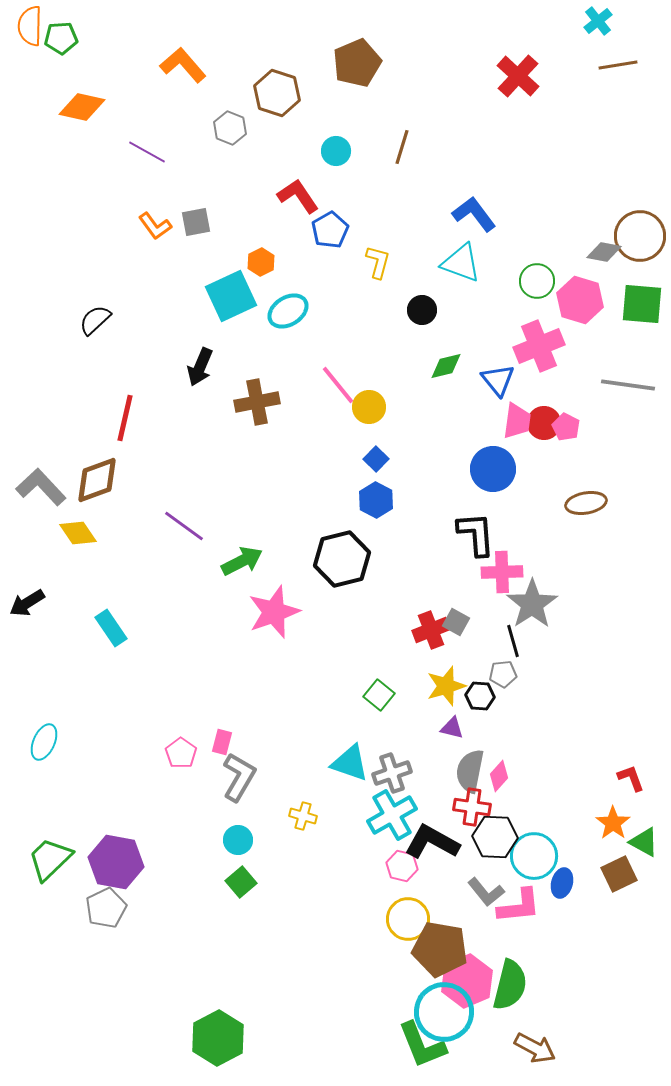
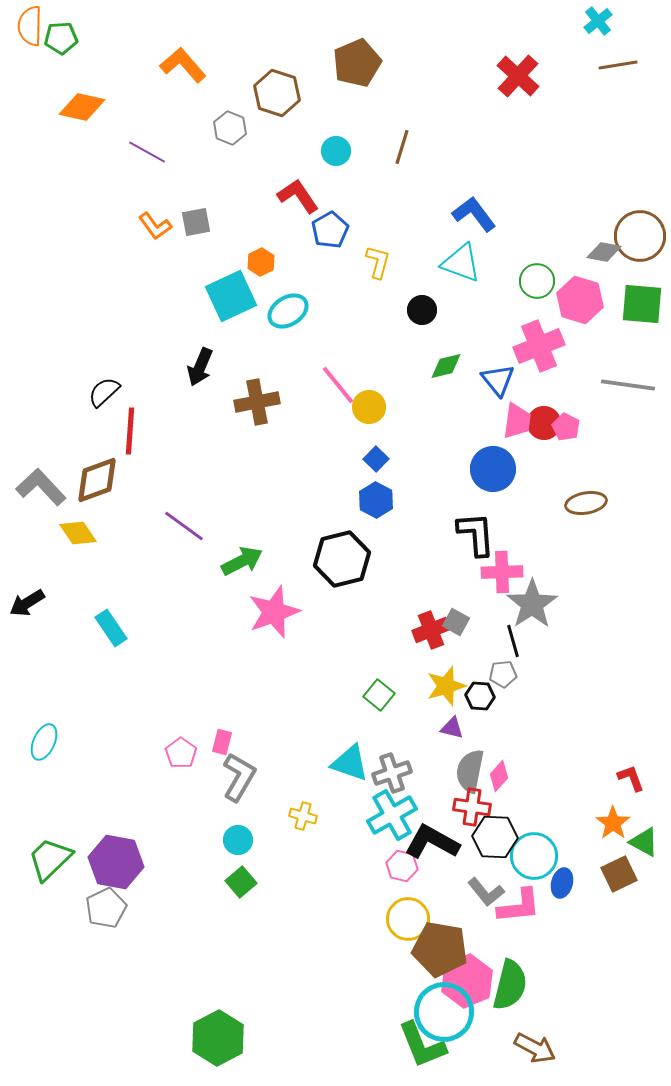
black semicircle at (95, 320): moved 9 px right, 72 px down
red line at (125, 418): moved 5 px right, 13 px down; rotated 9 degrees counterclockwise
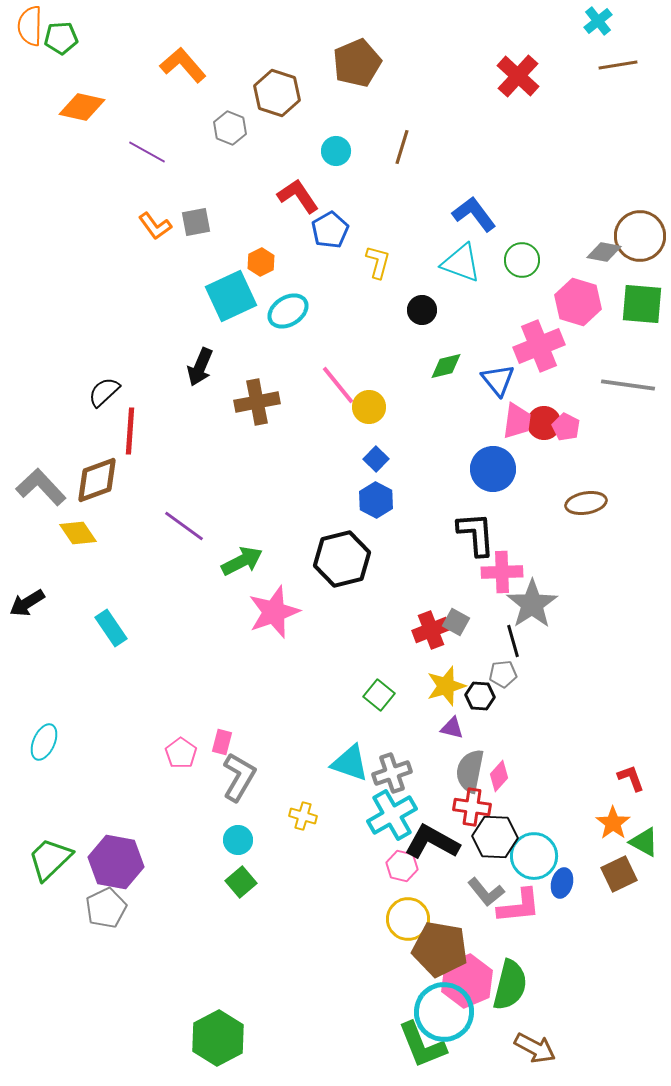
green circle at (537, 281): moved 15 px left, 21 px up
pink hexagon at (580, 300): moved 2 px left, 2 px down
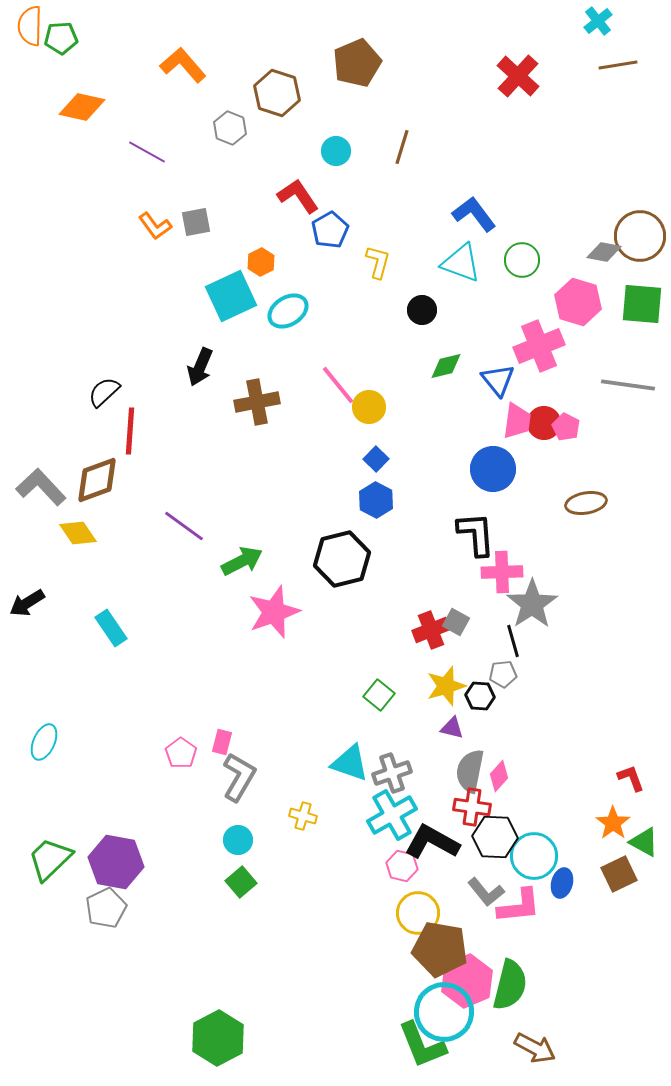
yellow circle at (408, 919): moved 10 px right, 6 px up
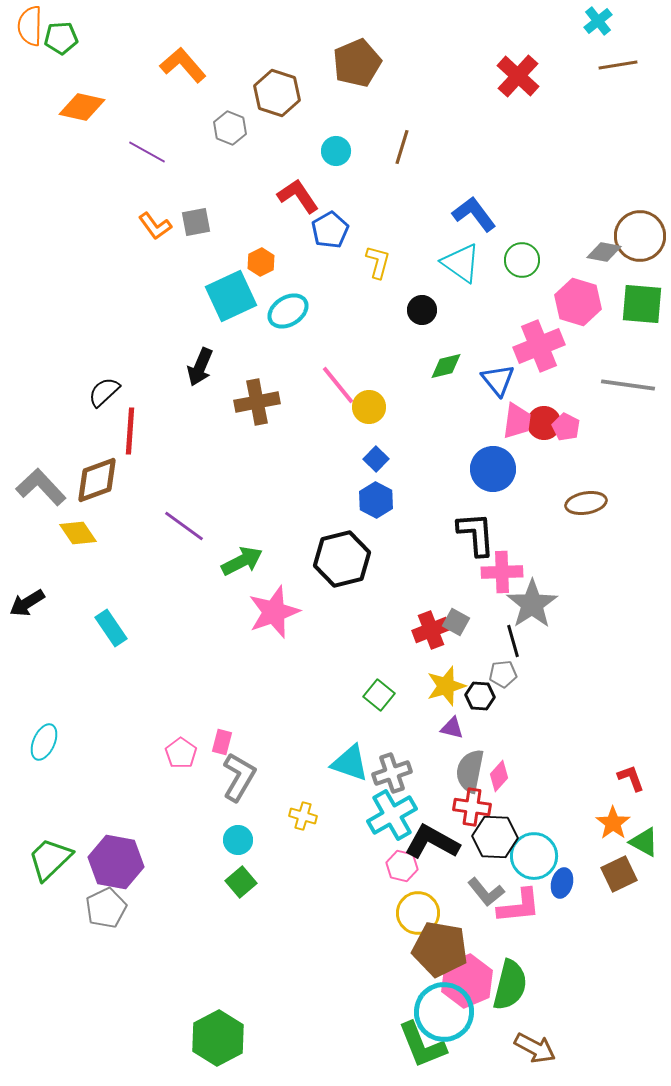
cyan triangle at (461, 263): rotated 15 degrees clockwise
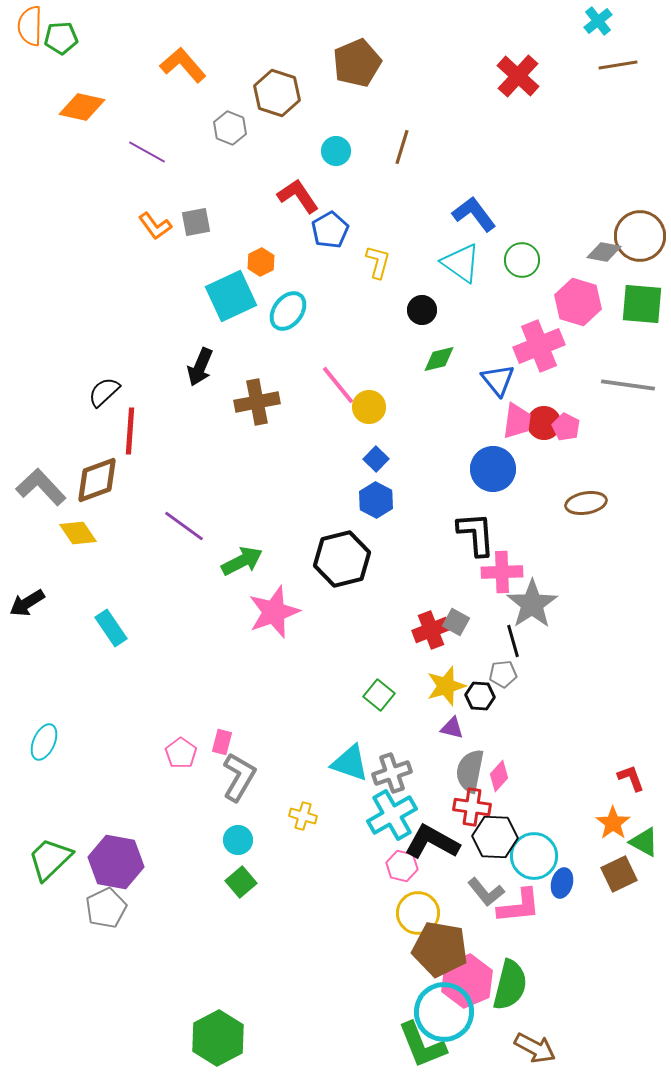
cyan ellipse at (288, 311): rotated 21 degrees counterclockwise
green diamond at (446, 366): moved 7 px left, 7 px up
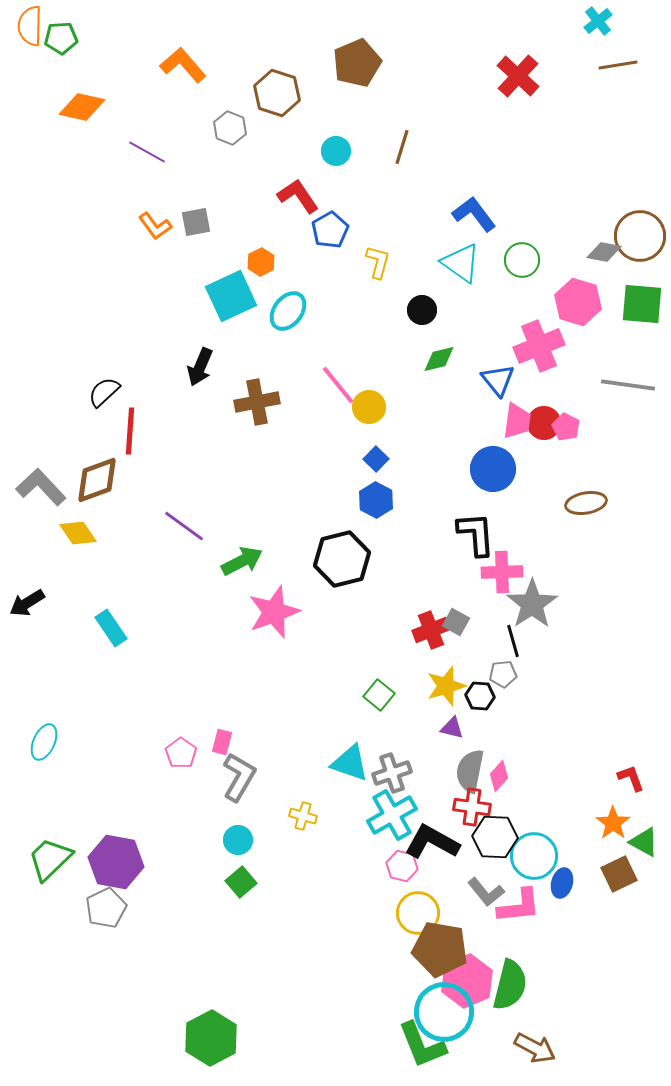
green hexagon at (218, 1038): moved 7 px left
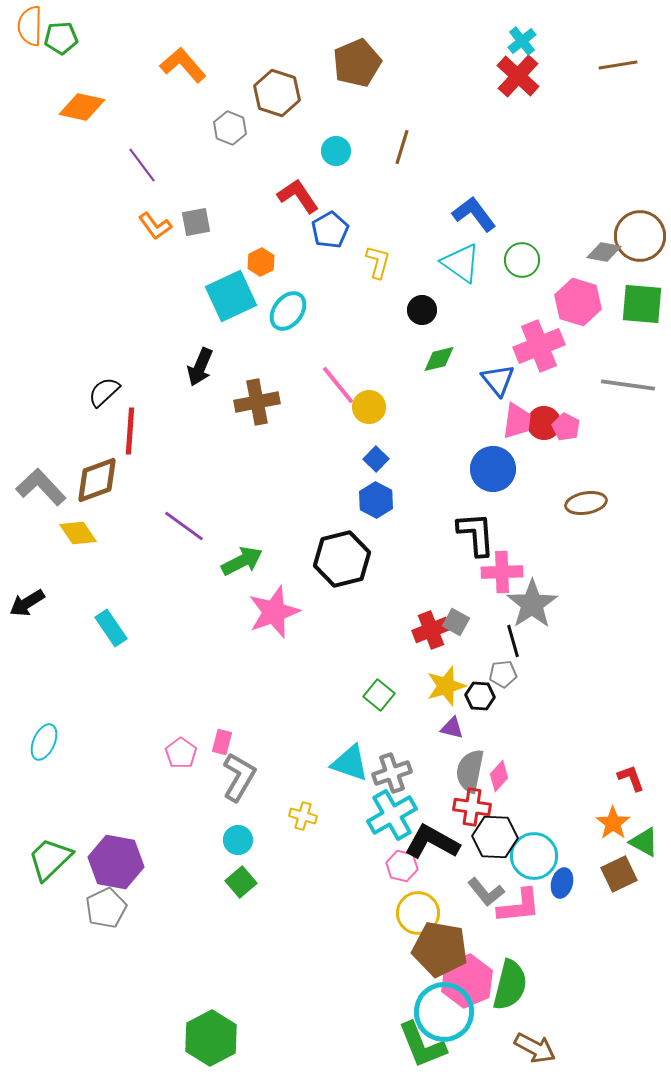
cyan cross at (598, 21): moved 76 px left, 20 px down
purple line at (147, 152): moved 5 px left, 13 px down; rotated 24 degrees clockwise
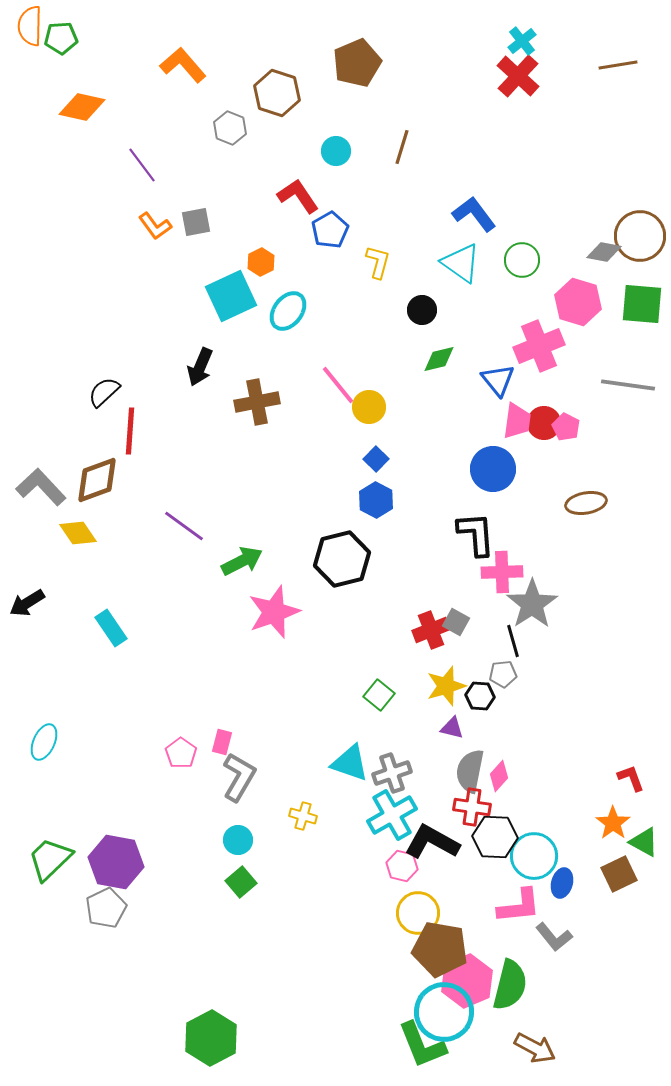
gray L-shape at (486, 892): moved 68 px right, 45 px down
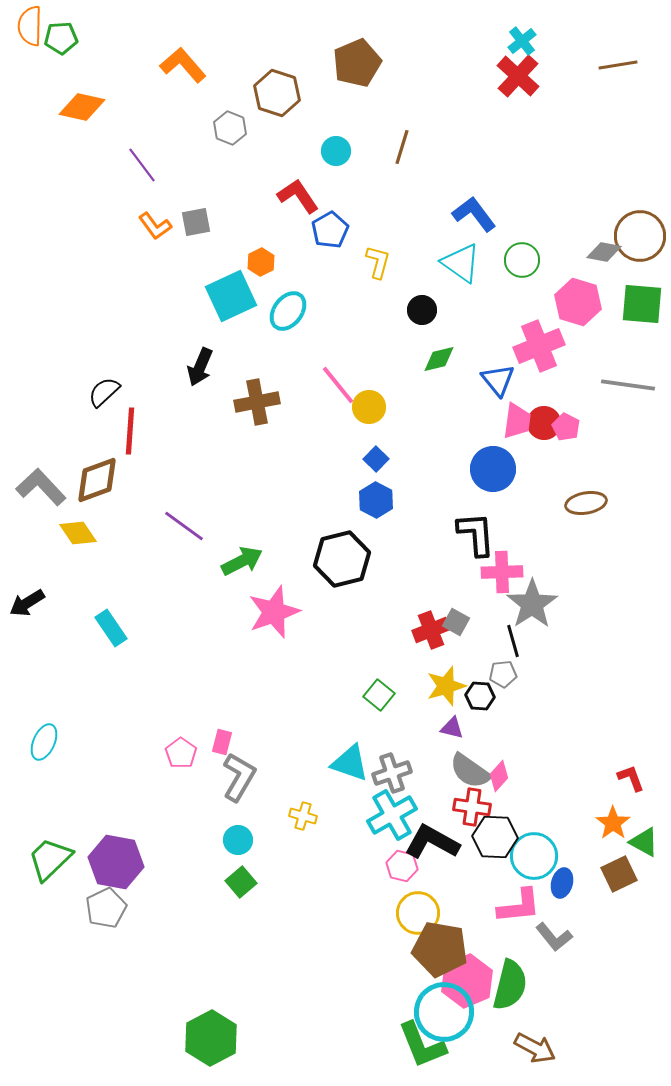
gray semicircle at (470, 771): rotated 66 degrees counterclockwise
